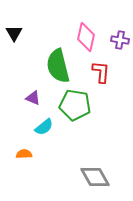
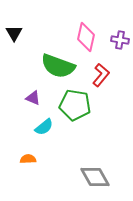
green semicircle: rotated 56 degrees counterclockwise
red L-shape: moved 3 px down; rotated 35 degrees clockwise
orange semicircle: moved 4 px right, 5 px down
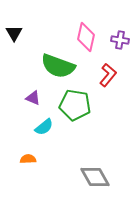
red L-shape: moved 7 px right
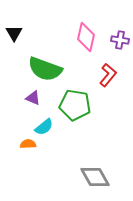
green semicircle: moved 13 px left, 3 px down
orange semicircle: moved 15 px up
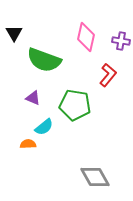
purple cross: moved 1 px right, 1 px down
green semicircle: moved 1 px left, 9 px up
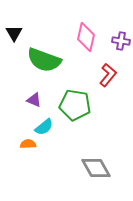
purple triangle: moved 1 px right, 2 px down
gray diamond: moved 1 px right, 9 px up
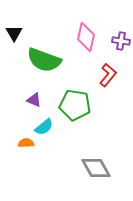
orange semicircle: moved 2 px left, 1 px up
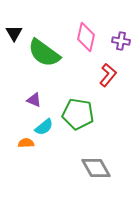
green semicircle: moved 7 px up; rotated 16 degrees clockwise
green pentagon: moved 3 px right, 9 px down
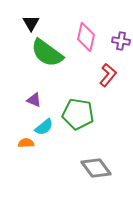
black triangle: moved 17 px right, 10 px up
green semicircle: moved 3 px right
gray diamond: rotated 8 degrees counterclockwise
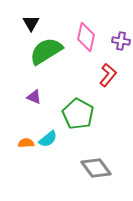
green semicircle: moved 1 px left, 2 px up; rotated 112 degrees clockwise
purple triangle: moved 3 px up
green pentagon: rotated 20 degrees clockwise
cyan semicircle: moved 4 px right, 12 px down
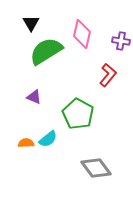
pink diamond: moved 4 px left, 3 px up
